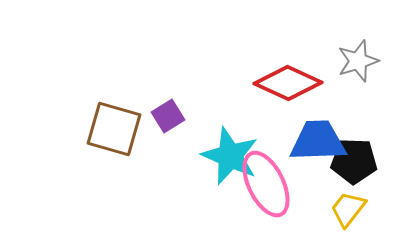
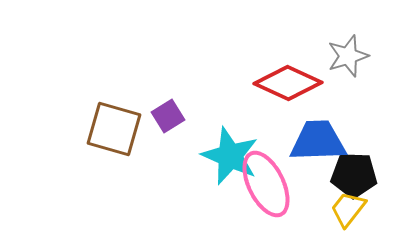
gray star: moved 10 px left, 5 px up
black pentagon: moved 14 px down
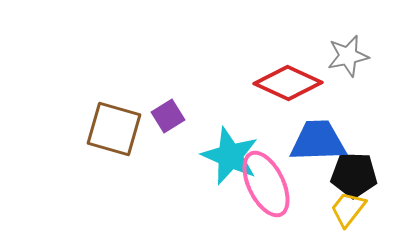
gray star: rotated 6 degrees clockwise
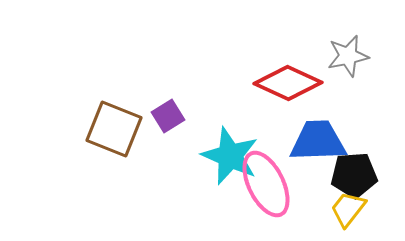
brown square: rotated 6 degrees clockwise
black pentagon: rotated 6 degrees counterclockwise
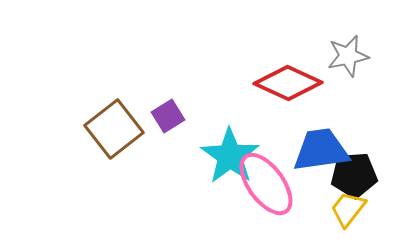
brown square: rotated 30 degrees clockwise
blue trapezoid: moved 3 px right, 9 px down; rotated 6 degrees counterclockwise
cyan star: rotated 12 degrees clockwise
pink ellipse: rotated 10 degrees counterclockwise
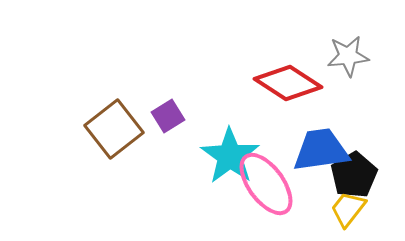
gray star: rotated 6 degrees clockwise
red diamond: rotated 8 degrees clockwise
black pentagon: rotated 27 degrees counterclockwise
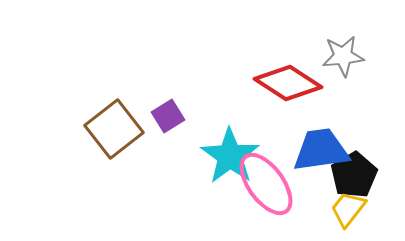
gray star: moved 5 px left
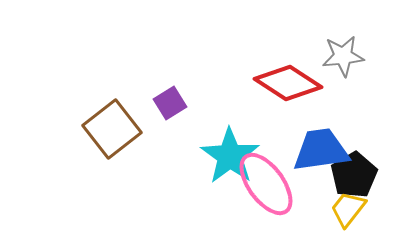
purple square: moved 2 px right, 13 px up
brown square: moved 2 px left
